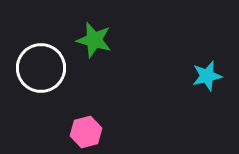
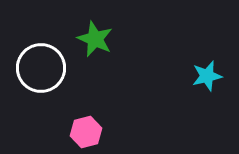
green star: moved 1 px right, 1 px up; rotated 9 degrees clockwise
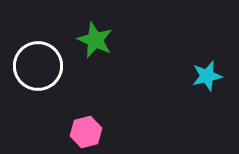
green star: moved 1 px down
white circle: moved 3 px left, 2 px up
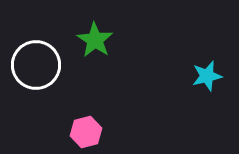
green star: rotated 9 degrees clockwise
white circle: moved 2 px left, 1 px up
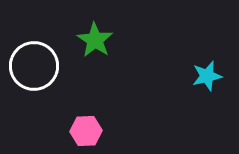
white circle: moved 2 px left, 1 px down
pink hexagon: moved 1 px up; rotated 12 degrees clockwise
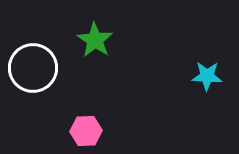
white circle: moved 1 px left, 2 px down
cyan star: rotated 16 degrees clockwise
